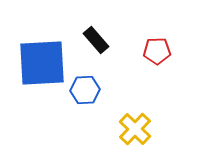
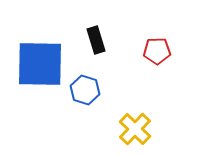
black rectangle: rotated 24 degrees clockwise
blue square: moved 2 px left, 1 px down; rotated 4 degrees clockwise
blue hexagon: rotated 20 degrees clockwise
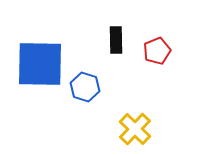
black rectangle: moved 20 px right; rotated 16 degrees clockwise
red pentagon: rotated 20 degrees counterclockwise
blue hexagon: moved 3 px up
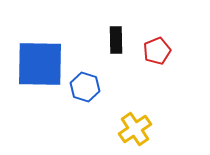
yellow cross: rotated 12 degrees clockwise
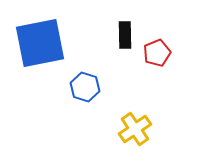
black rectangle: moved 9 px right, 5 px up
red pentagon: moved 2 px down
blue square: moved 21 px up; rotated 12 degrees counterclockwise
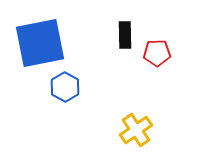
red pentagon: rotated 20 degrees clockwise
blue hexagon: moved 20 px left; rotated 12 degrees clockwise
yellow cross: moved 1 px right, 1 px down
